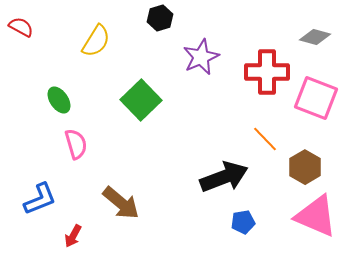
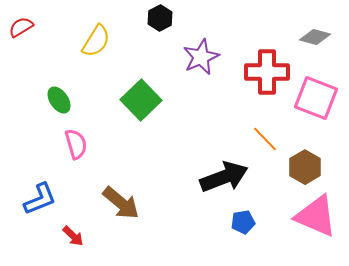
black hexagon: rotated 10 degrees counterclockwise
red semicircle: rotated 60 degrees counterclockwise
red arrow: rotated 75 degrees counterclockwise
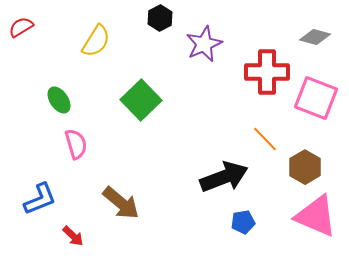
purple star: moved 3 px right, 13 px up
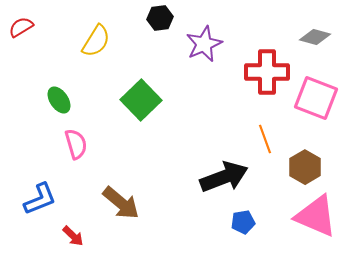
black hexagon: rotated 20 degrees clockwise
orange line: rotated 24 degrees clockwise
